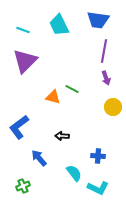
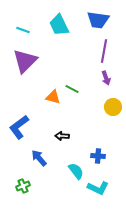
cyan semicircle: moved 2 px right, 2 px up
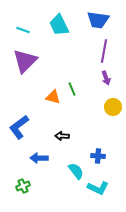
green line: rotated 40 degrees clockwise
blue arrow: rotated 48 degrees counterclockwise
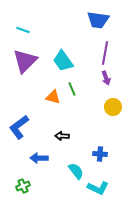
cyan trapezoid: moved 4 px right, 36 px down; rotated 10 degrees counterclockwise
purple line: moved 1 px right, 2 px down
blue cross: moved 2 px right, 2 px up
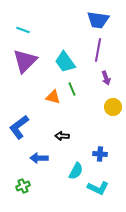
purple line: moved 7 px left, 3 px up
cyan trapezoid: moved 2 px right, 1 px down
cyan semicircle: rotated 66 degrees clockwise
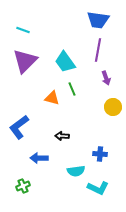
orange triangle: moved 1 px left, 1 px down
cyan semicircle: rotated 54 degrees clockwise
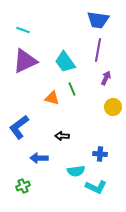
purple triangle: rotated 20 degrees clockwise
purple arrow: rotated 136 degrees counterclockwise
cyan L-shape: moved 2 px left, 1 px up
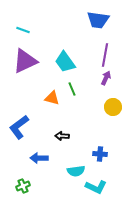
purple line: moved 7 px right, 5 px down
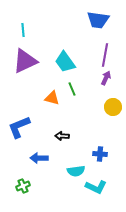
cyan line: rotated 64 degrees clockwise
blue L-shape: rotated 15 degrees clockwise
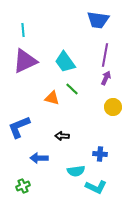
green line: rotated 24 degrees counterclockwise
